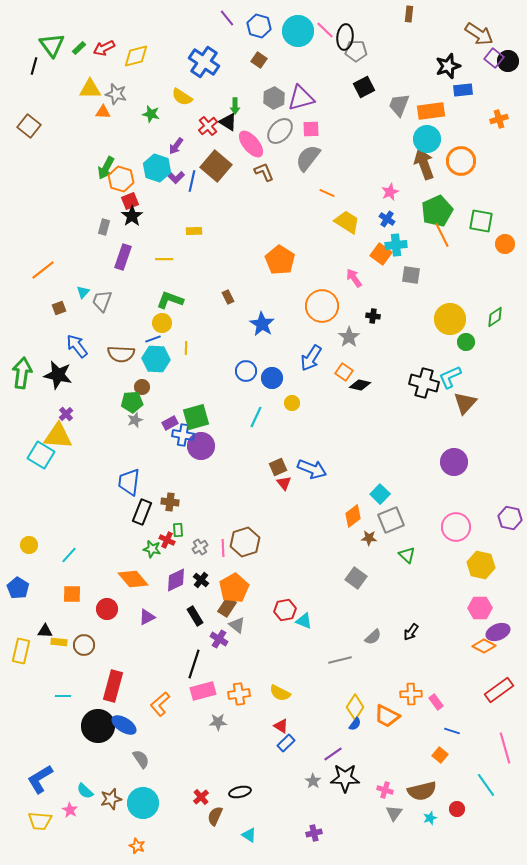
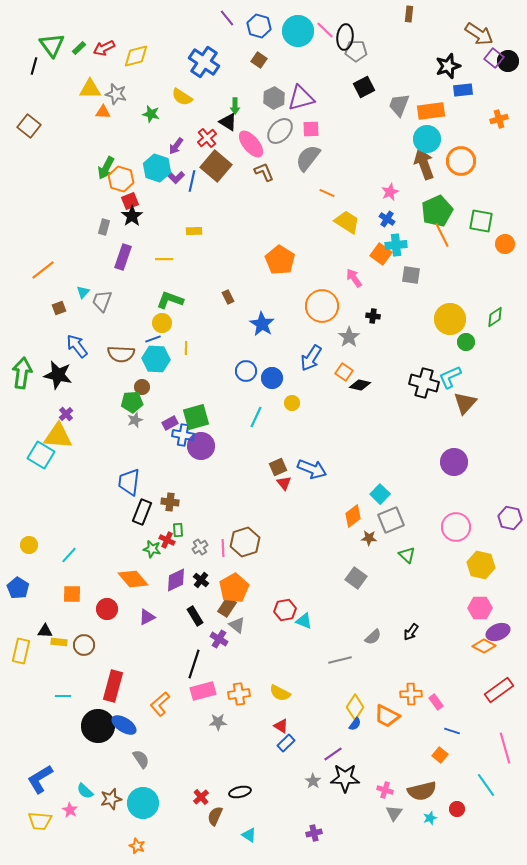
red cross at (208, 126): moved 1 px left, 12 px down
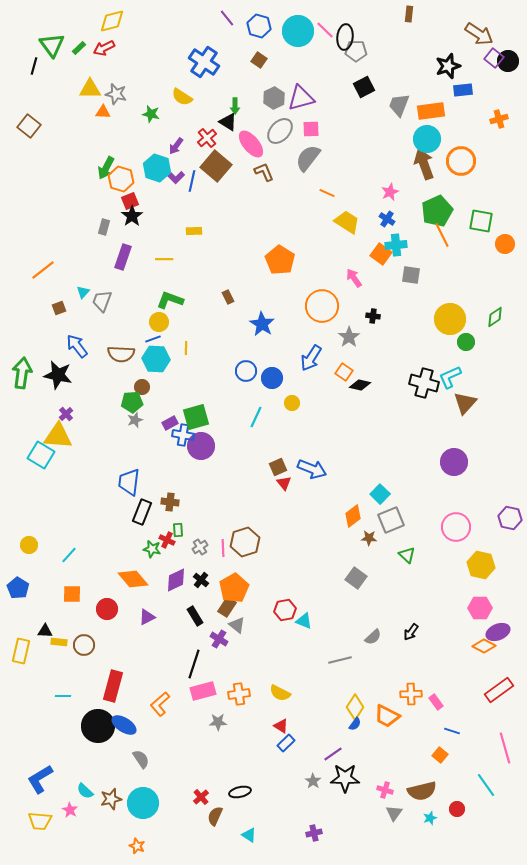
yellow diamond at (136, 56): moved 24 px left, 35 px up
yellow circle at (162, 323): moved 3 px left, 1 px up
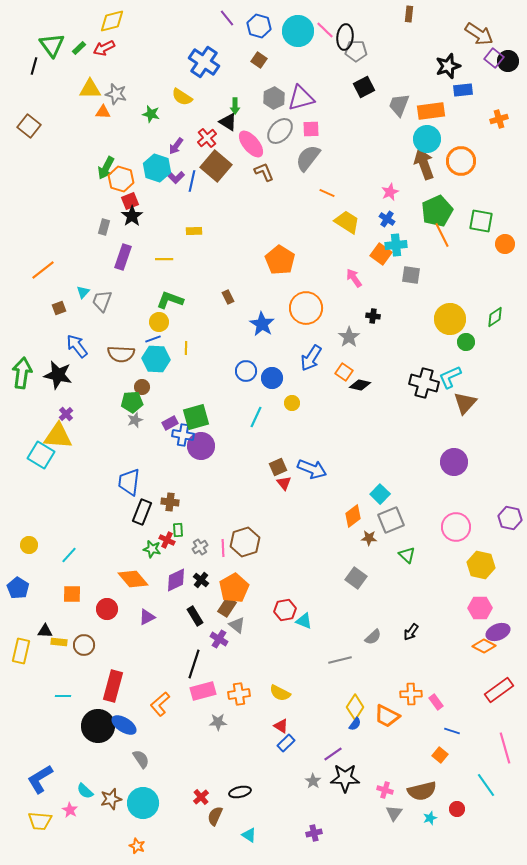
orange circle at (322, 306): moved 16 px left, 2 px down
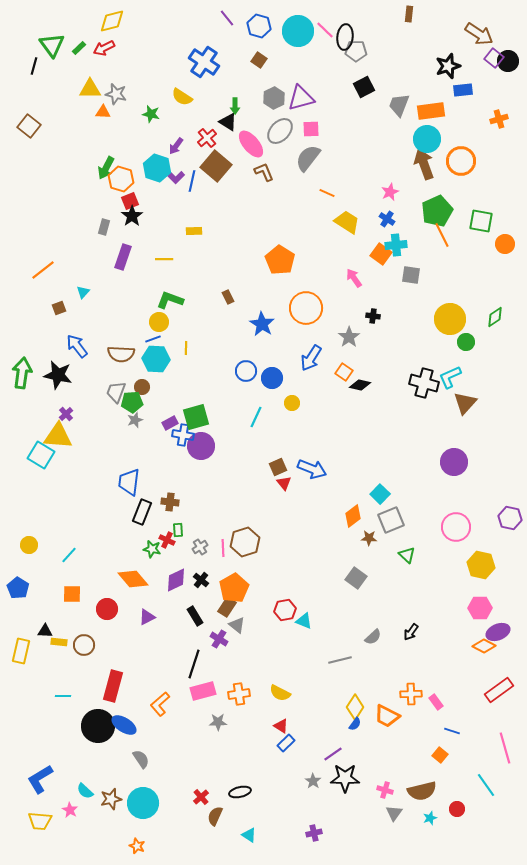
gray trapezoid at (102, 301): moved 14 px right, 91 px down
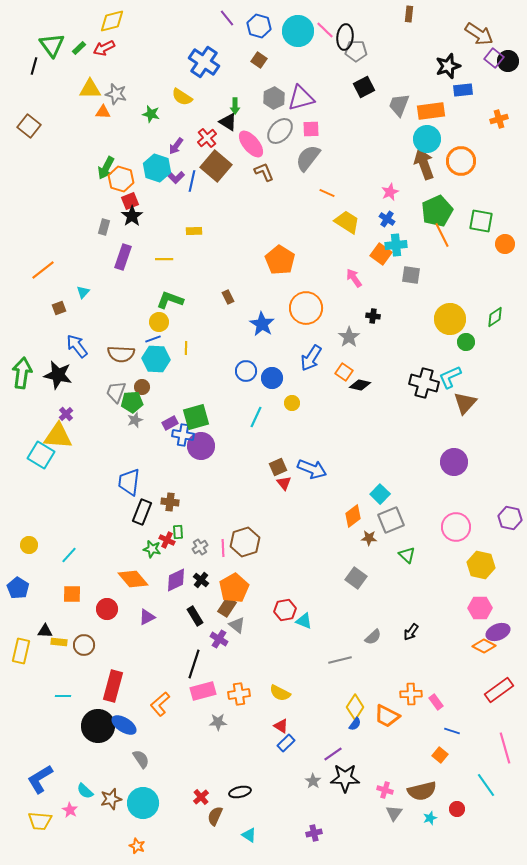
green rectangle at (178, 530): moved 2 px down
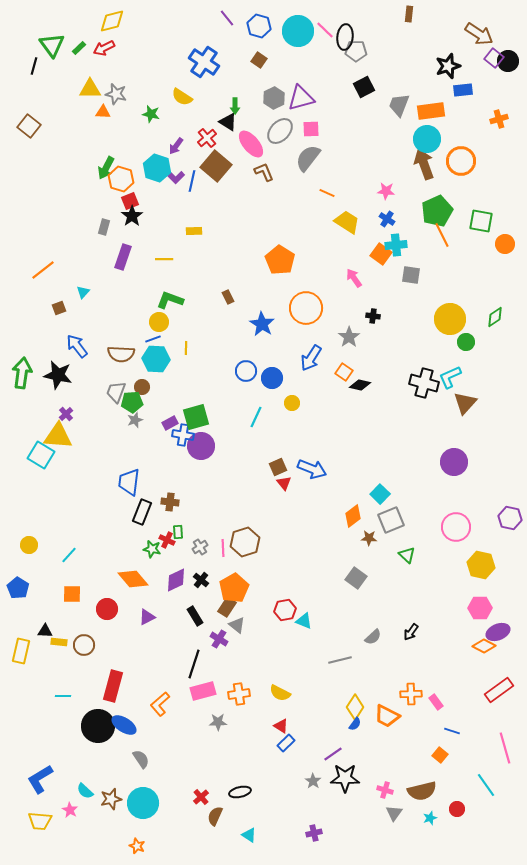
pink star at (390, 192): moved 4 px left, 1 px up; rotated 30 degrees clockwise
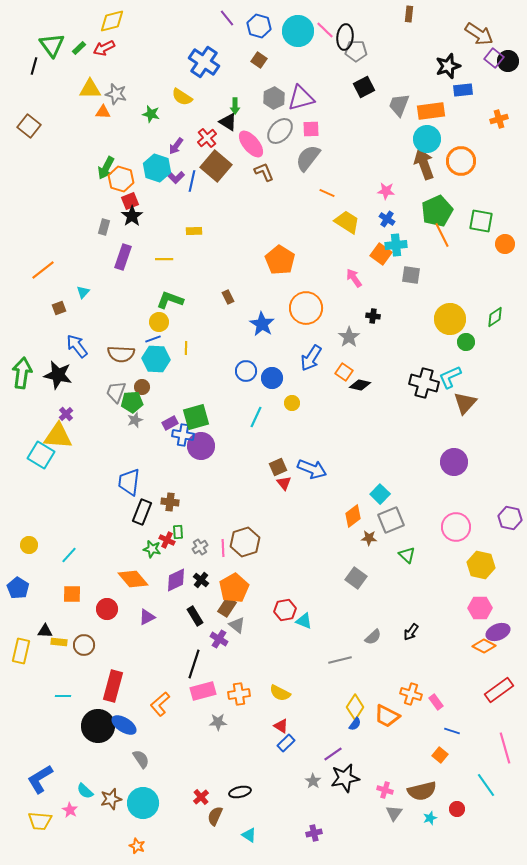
orange cross at (411, 694): rotated 20 degrees clockwise
black star at (345, 778): rotated 12 degrees counterclockwise
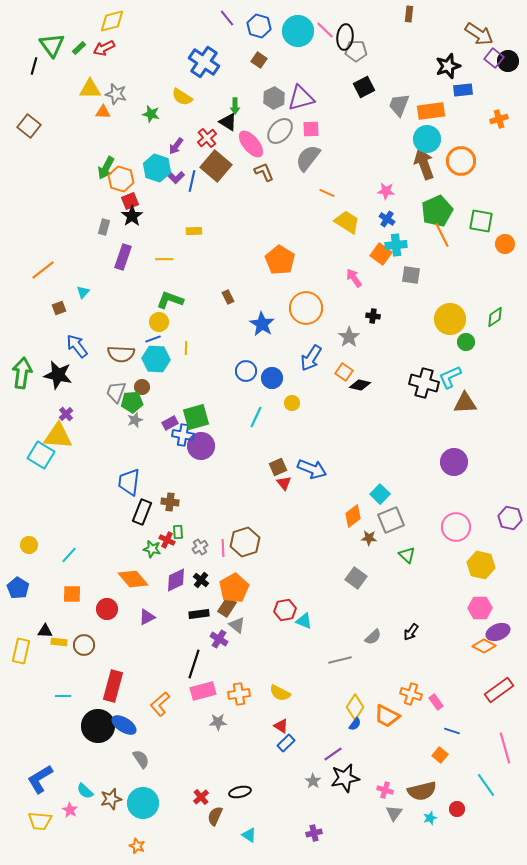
brown triangle at (465, 403): rotated 45 degrees clockwise
black rectangle at (195, 616): moved 4 px right, 2 px up; rotated 66 degrees counterclockwise
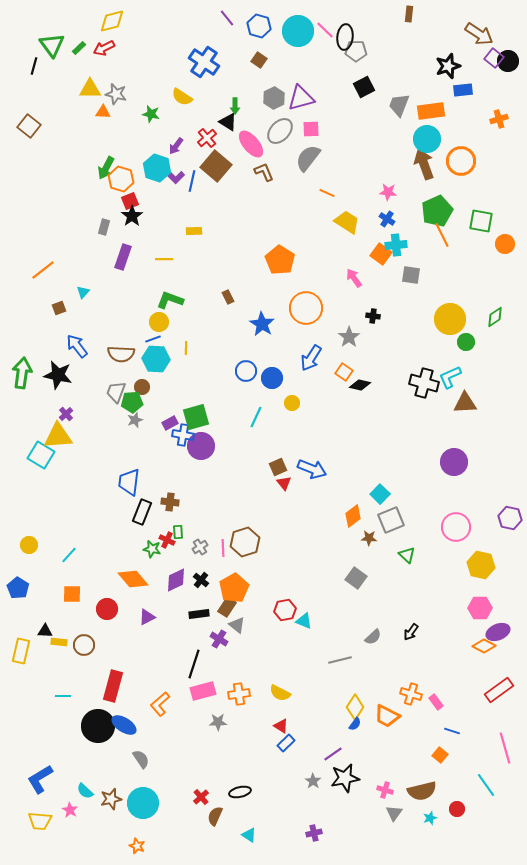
pink star at (386, 191): moved 2 px right, 1 px down
yellow triangle at (58, 436): rotated 8 degrees counterclockwise
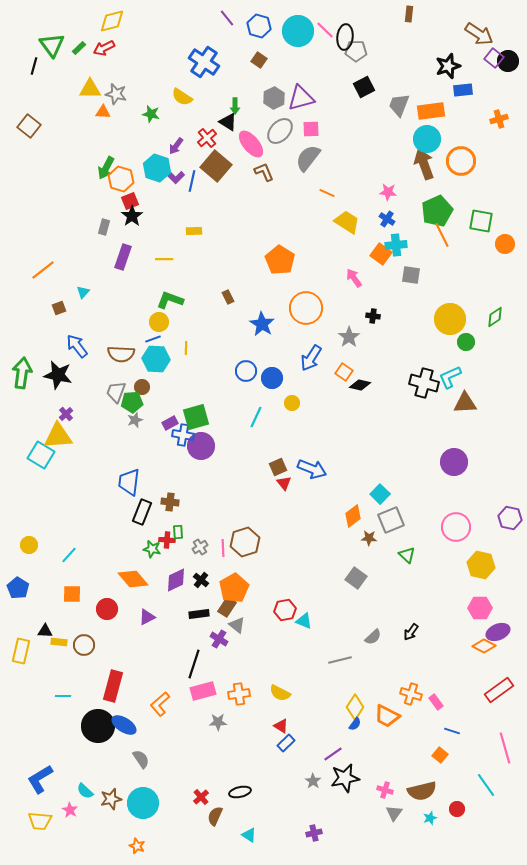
red cross at (167, 540): rotated 21 degrees counterclockwise
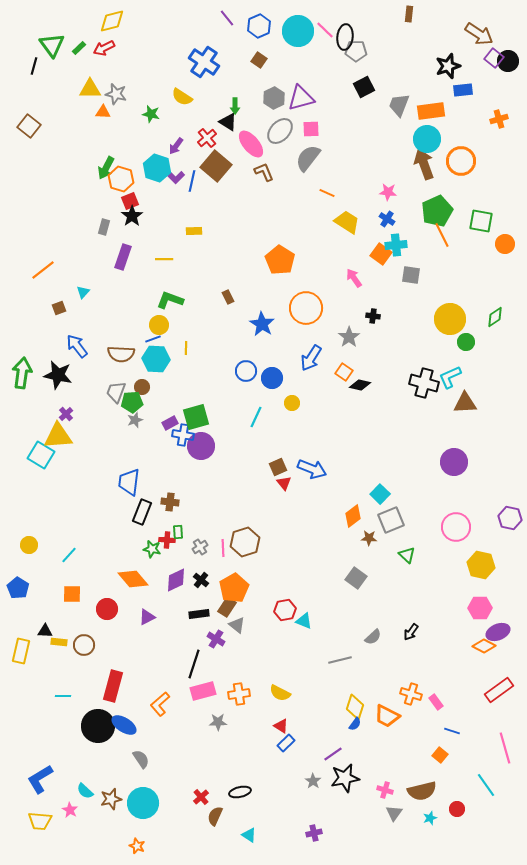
blue hexagon at (259, 26): rotated 20 degrees clockwise
yellow circle at (159, 322): moved 3 px down
purple cross at (219, 639): moved 3 px left
yellow diamond at (355, 707): rotated 15 degrees counterclockwise
